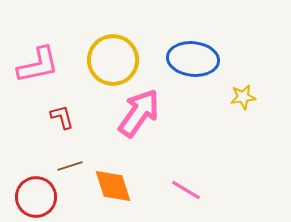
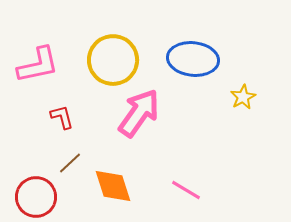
yellow star: rotated 20 degrees counterclockwise
brown line: moved 3 px up; rotated 25 degrees counterclockwise
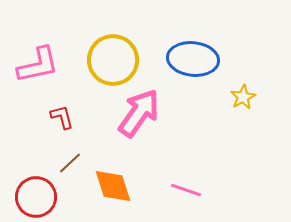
pink line: rotated 12 degrees counterclockwise
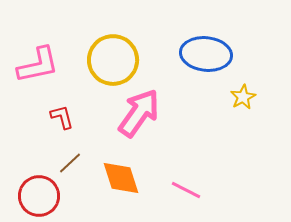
blue ellipse: moved 13 px right, 5 px up
orange diamond: moved 8 px right, 8 px up
pink line: rotated 8 degrees clockwise
red circle: moved 3 px right, 1 px up
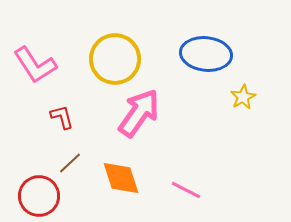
yellow circle: moved 2 px right, 1 px up
pink L-shape: moved 3 px left; rotated 69 degrees clockwise
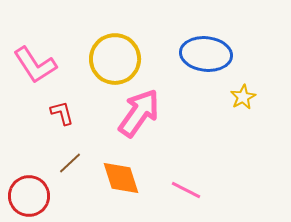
red L-shape: moved 4 px up
red circle: moved 10 px left
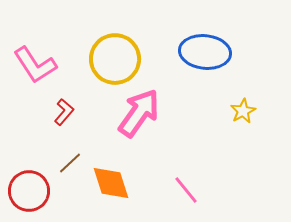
blue ellipse: moved 1 px left, 2 px up
yellow star: moved 14 px down
red L-shape: moved 2 px right, 1 px up; rotated 56 degrees clockwise
orange diamond: moved 10 px left, 5 px down
pink line: rotated 24 degrees clockwise
red circle: moved 5 px up
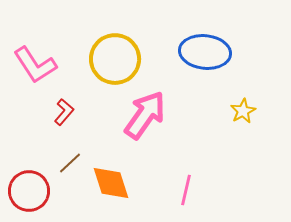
pink arrow: moved 6 px right, 2 px down
pink line: rotated 52 degrees clockwise
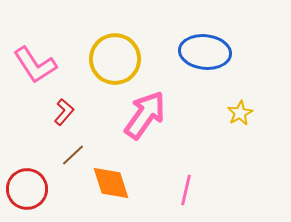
yellow star: moved 3 px left, 2 px down
brown line: moved 3 px right, 8 px up
red circle: moved 2 px left, 2 px up
